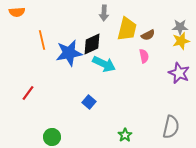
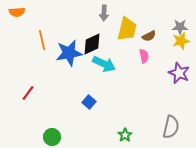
brown semicircle: moved 1 px right, 1 px down
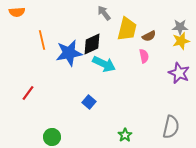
gray arrow: rotated 140 degrees clockwise
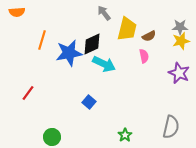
orange line: rotated 30 degrees clockwise
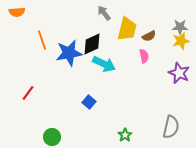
orange line: rotated 36 degrees counterclockwise
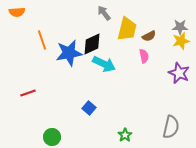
red line: rotated 35 degrees clockwise
blue square: moved 6 px down
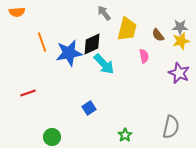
brown semicircle: moved 9 px right, 1 px up; rotated 80 degrees clockwise
orange line: moved 2 px down
cyan arrow: rotated 20 degrees clockwise
blue square: rotated 16 degrees clockwise
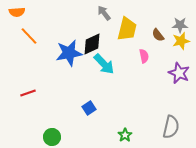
gray star: moved 2 px up
orange line: moved 13 px left, 6 px up; rotated 24 degrees counterclockwise
